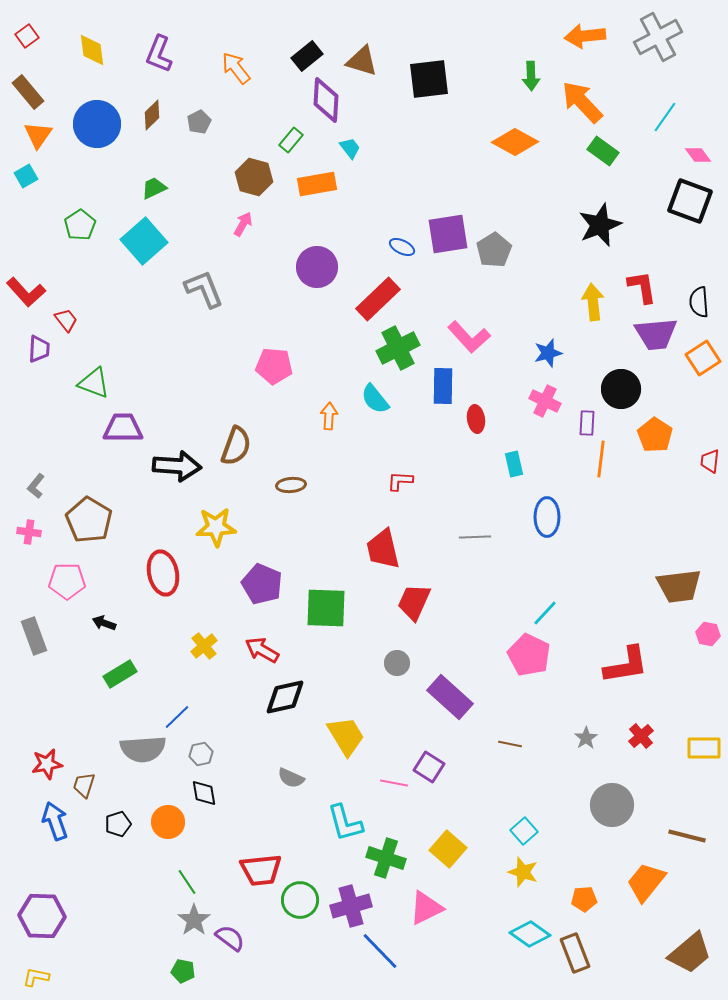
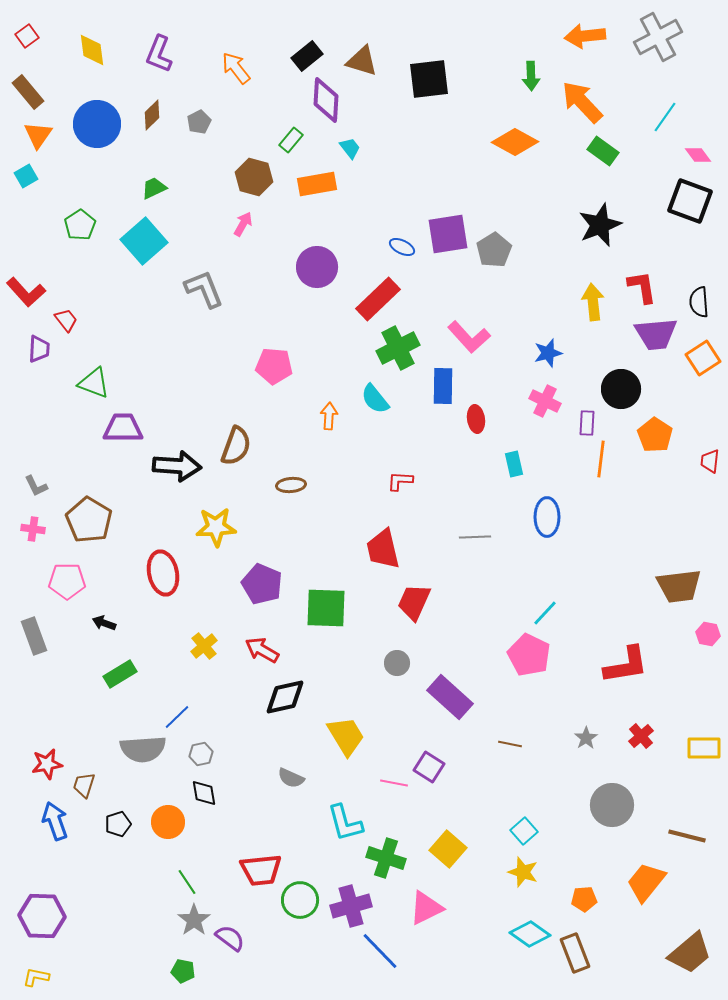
gray L-shape at (36, 486): rotated 65 degrees counterclockwise
pink cross at (29, 532): moved 4 px right, 3 px up
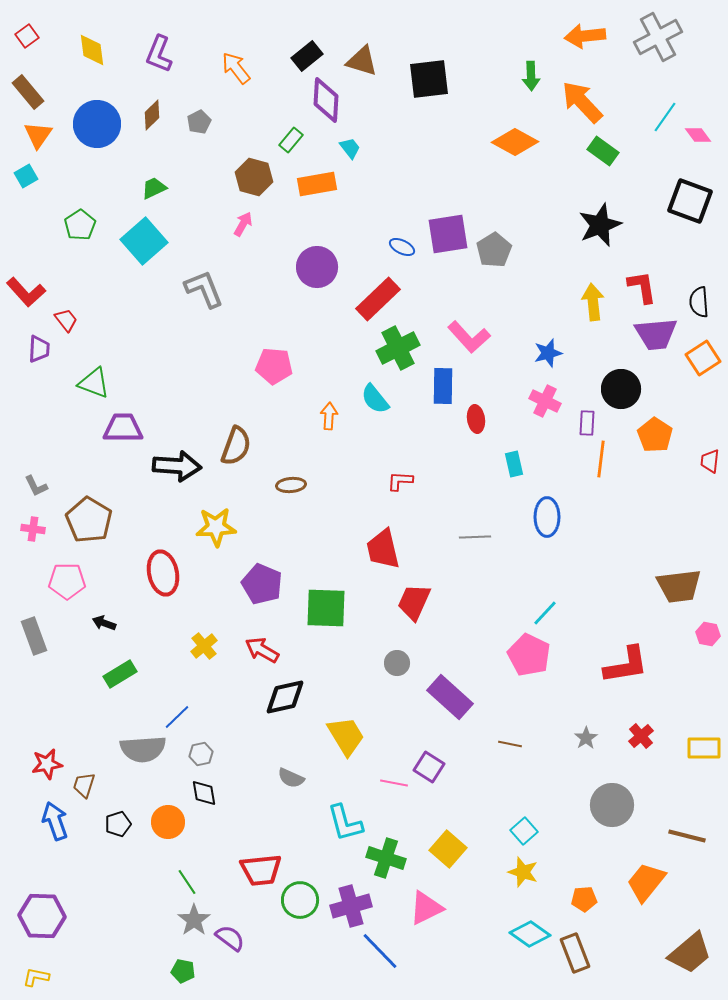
pink diamond at (698, 155): moved 20 px up
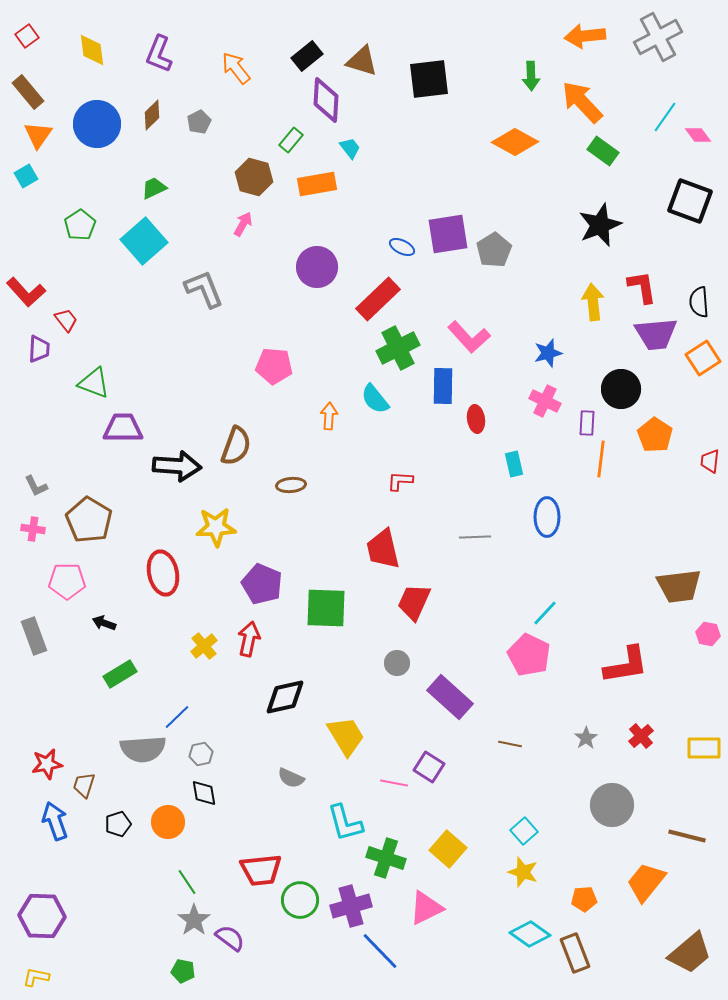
red arrow at (262, 650): moved 13 px left, 11 px up; rotated 72 degrees clockwise
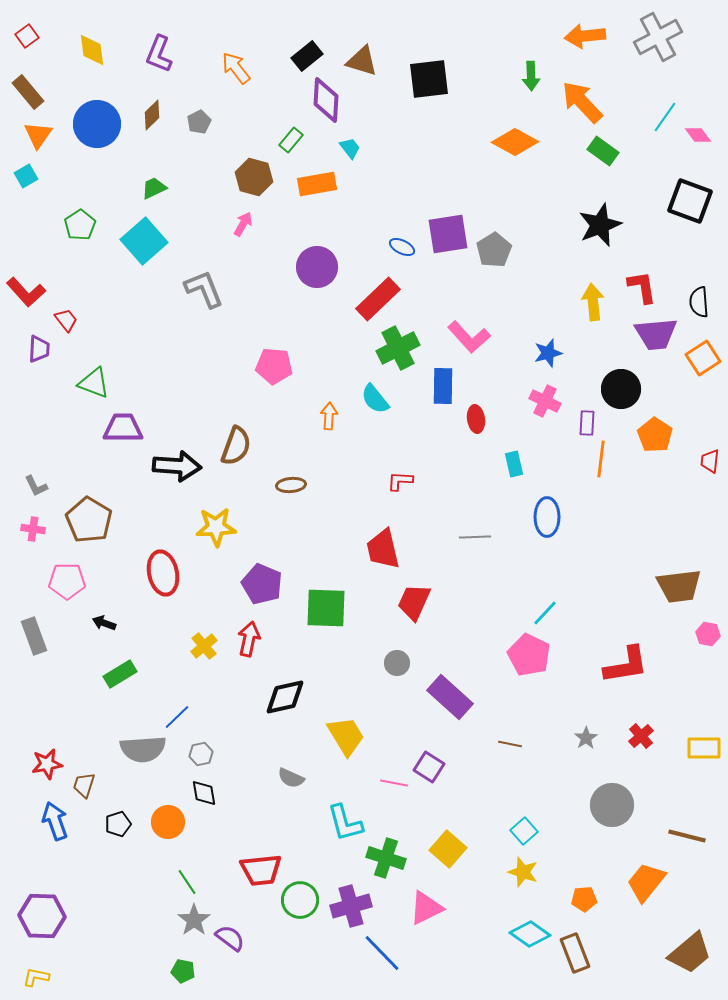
blue line at (380, 951): moved 2 px right, 2 px down
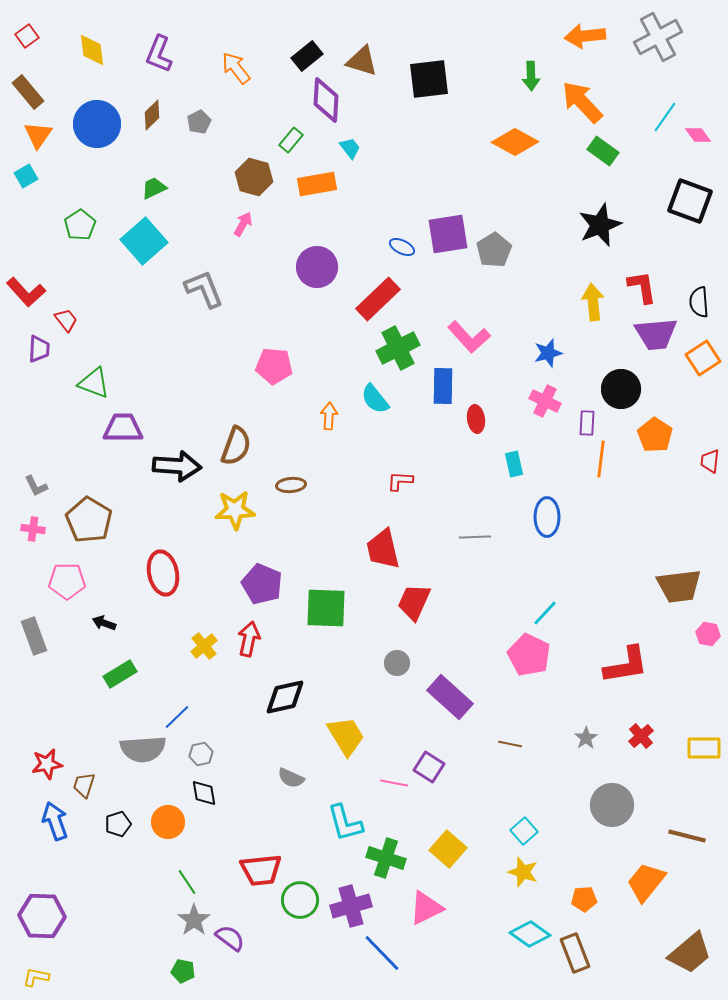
yellow star at (216, 527): moved 19 px right, 17 px up
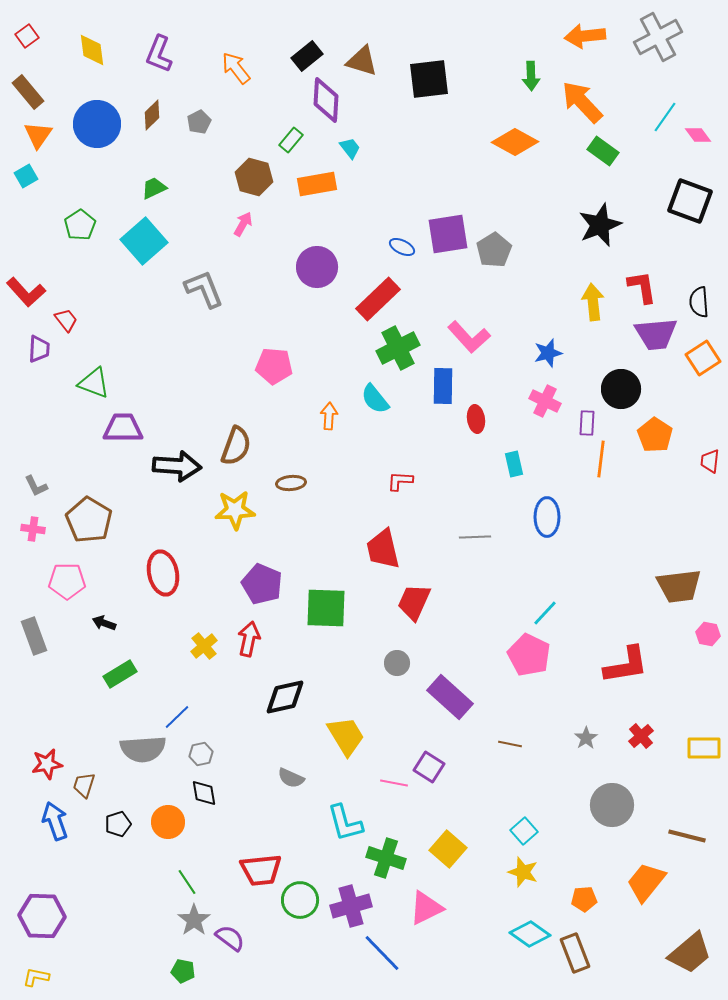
brown ellipse at (291, 485): moved 2 px up
